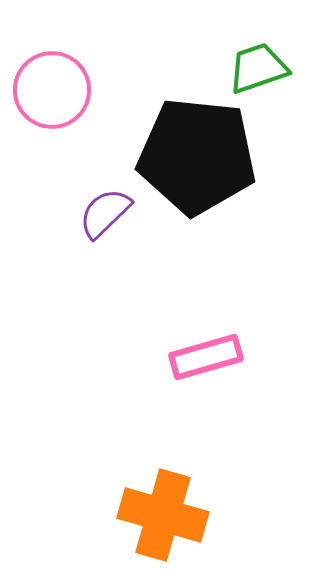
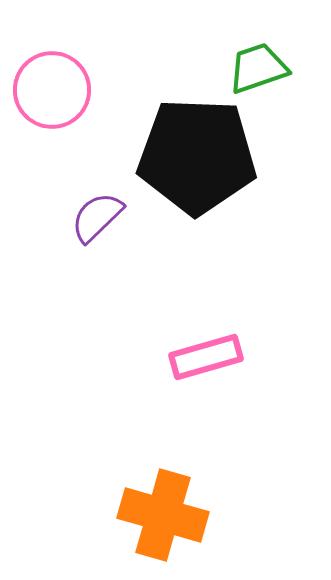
black pentagon: rotated 4 degrees counterclockwise
purple semicircle: moved 8 px left, 4 px down
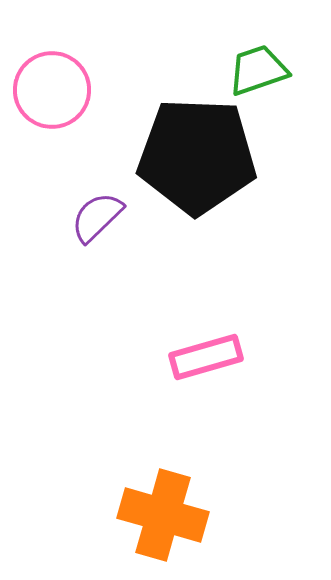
green trapezoid: moved 2 px down
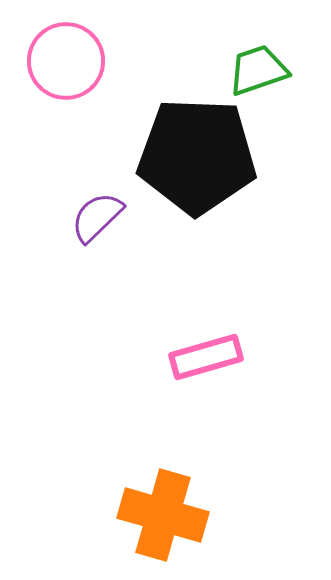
pink circle: moved 14 px right, 29 px up
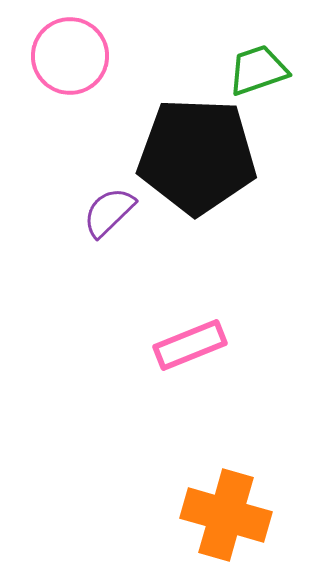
pink circle: moved 4 px right, 5 px up
purple semicircle: moved 12 px right, 5 px up
pink rectangle: moved 16 px left, 12 px up; rotated 6 degrees counterclockwise
orange cross: moved 63 px right
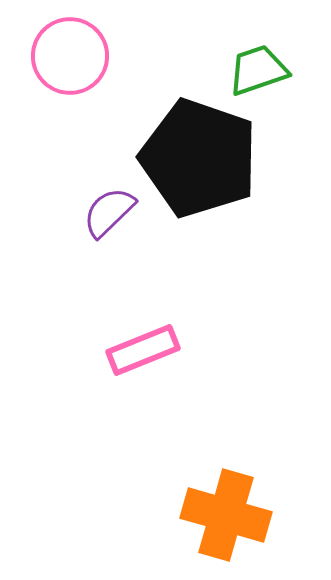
black pentagon: moved 2 px right, 2 px down; rotated 17 degrees clockwise
pink rectangle: moved 47 px left, 5 px down
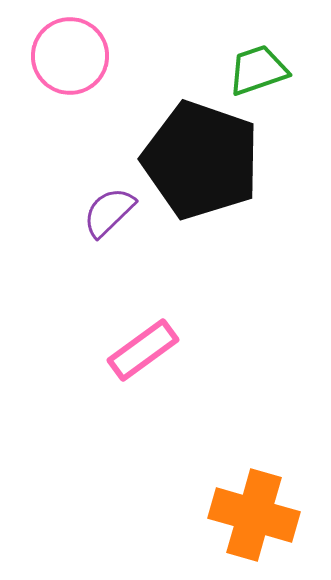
black pentagon: moved 2 px right, 2 px down
pink rectangle: rotated 14 degrees counterclockwise
orange cross: moved 28 px right
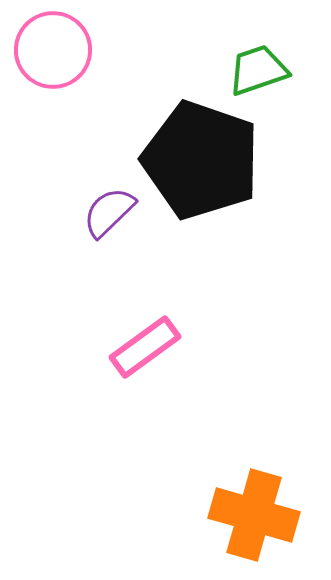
pink circle: moved 17 px left, 6 px up
pink rectangle: moved 2 px right, 3 px up
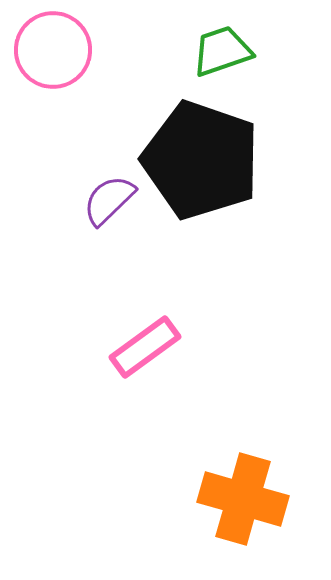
green trapezoid: moved 36 px left, 19 px up
purple semicircle: moved 12 px up
orange cross: moved 11 px left, 16 px up
